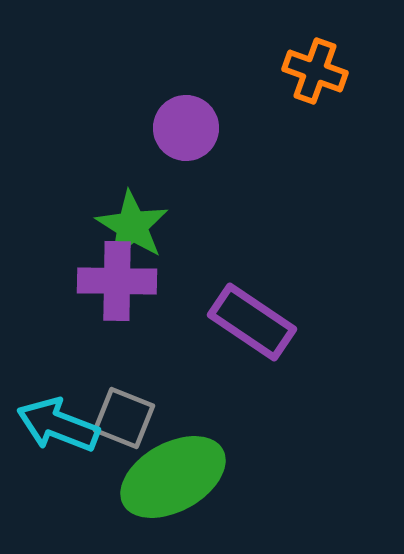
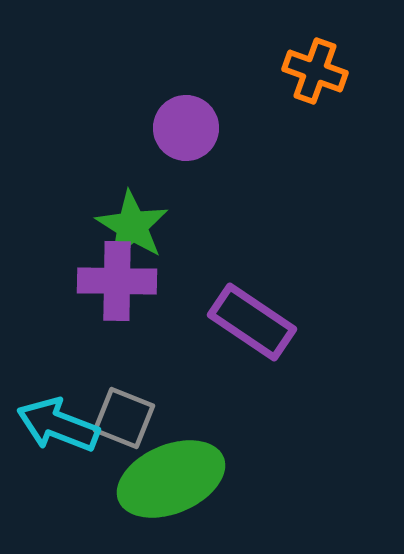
green ellipse: moved 2 px left, 2 px down; rotated 6 degrees clockwise
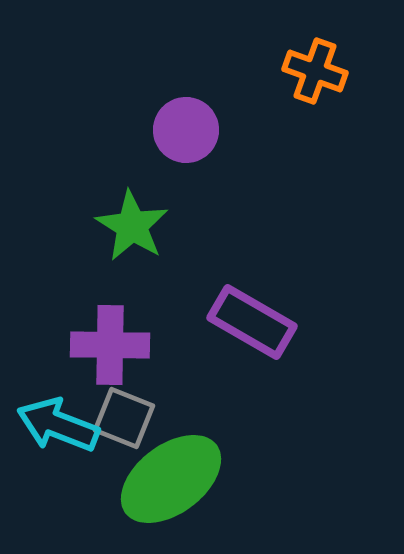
purple circle: moved 2 px down
purple cross: moved 7 px left, 64 px down
purple rectangle: rotated 4 degrees counterclockwise
green ellipse: rotated 14 degrees counterclockwise
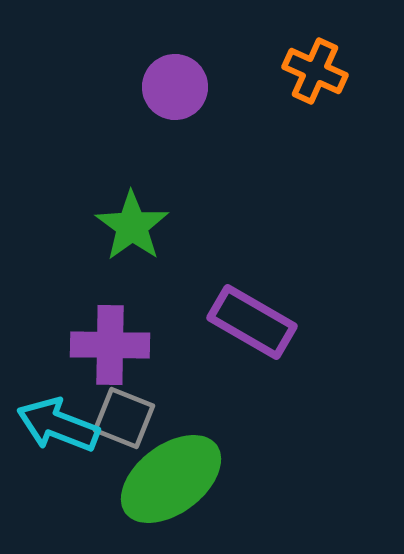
orange cross: rotated 4 degrees clockwise
purple circle: moved 11 px left, 43 px up
green star: rotated 4 degrees clockwise
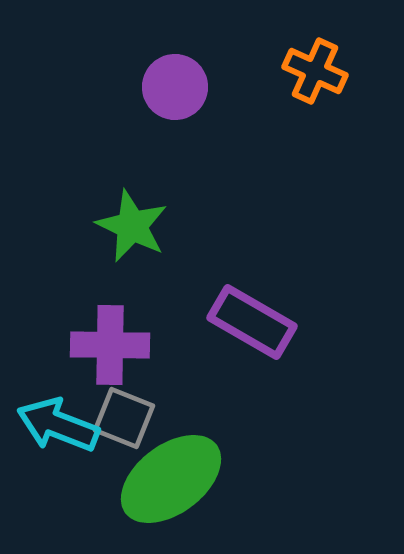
green star: rotated 10 degrees counterclockwise
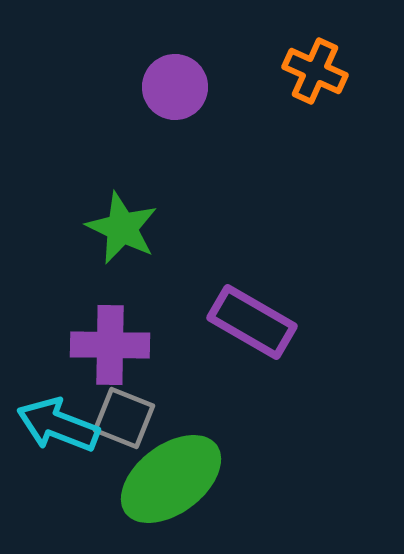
green star: moved 10 px left, 2 px down
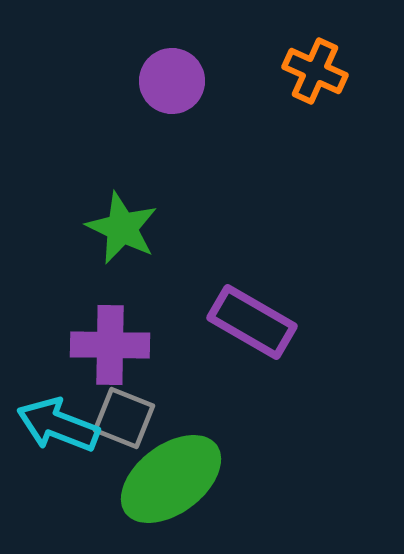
purple circle: moved 3 px left, 6 px up
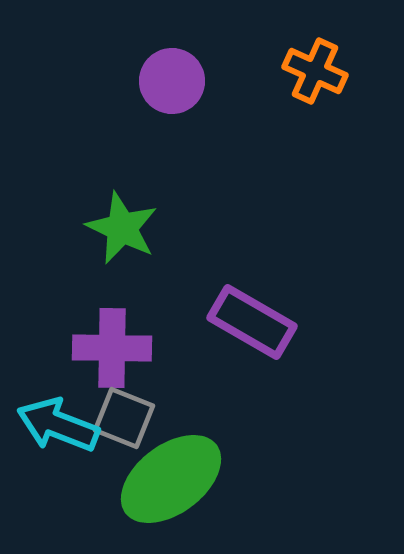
purple cross: moved 2 px right, 3 px down
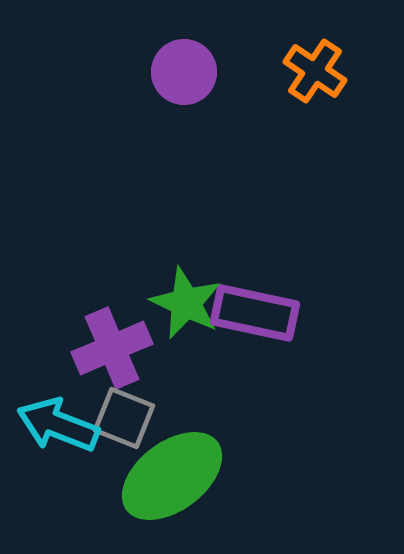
orange cross: rotated 10 degrees clockwise
purple circle: moved 12 px right, 9 px up
green star: moved 64 px right, 75 px down
purple rectangle: moved 3 px right, 9 px up; rotated 18 degrees counterclockwise
purple cross: rotated 24 degrees counterclockwise
green ellipse: moved 1 px right, 3 px up
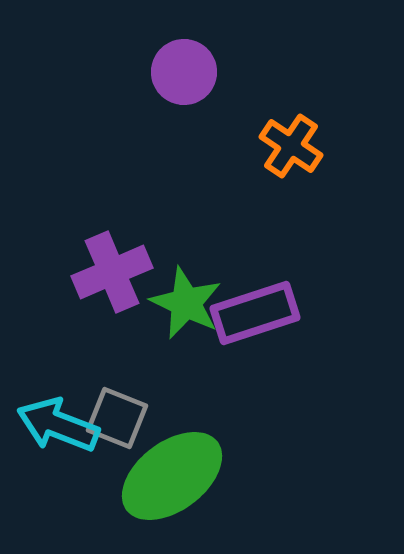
orange cross: moved 24 px left, 75 px down
purple rectangle: rotated 30 degrees counterclockwise
purple cross: moved 76 px up
gray square: moved 7 px left
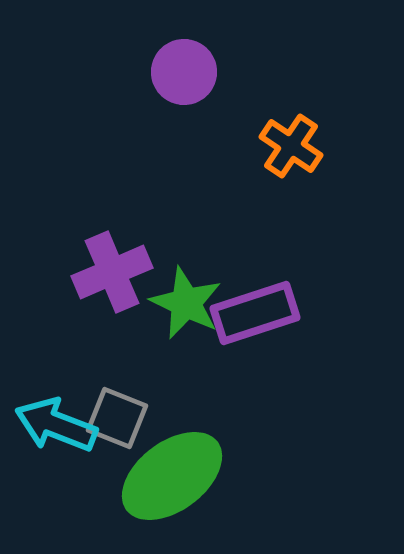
cyan arrow: moved 2 px left
